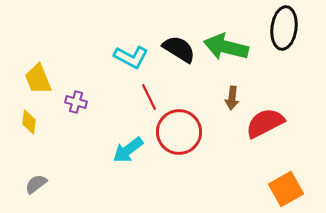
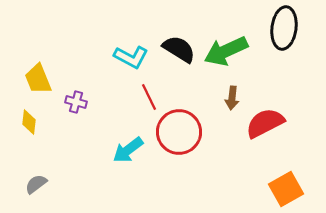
green arrow: moved 4 px down; rotated 39 degrees counterclockwise
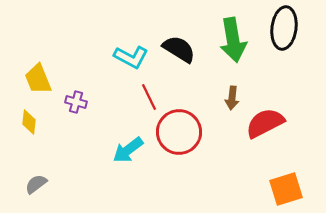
green arrow: moved 7 px right, 11 px up; rotated 75 degrees counterclockwise
orange square: rotated 12 degrees clockwise
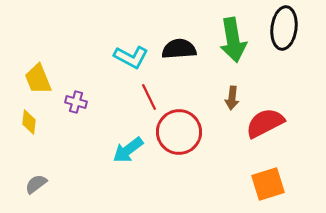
black semicircle: rotated 36 degrees counterclockwise
orange square: moved 18 px left, 5 px up
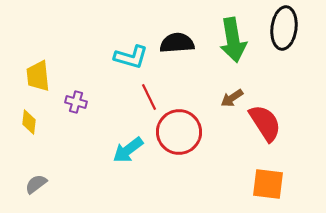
black semicircle: moved 2 px left, 6 px up
cyan L-shape: rotated 12 degrees counterclockwise
yellow trapezoid: moved 3 px up; rotated 16 degrees clockwise
brown arrow: rotated 50 degrees clockwise
red semicircle: rotated 84 degrees clockwise
orange square: rotated 24 degrees clockwise
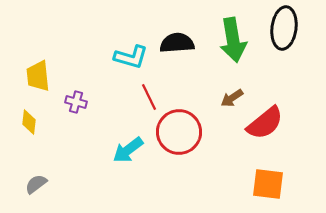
red semicircle: rotated 84 degrees clockwise
